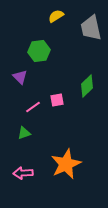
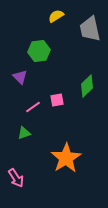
gray trapezoid: moved 1 px left, 1 px down
orange star: moved 6 px up; rotated 8 degrees counterclockwise
pink arrow: moved 7 px left, 5 px down; rotated 120 degrees counterclockwise
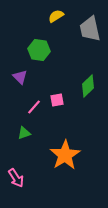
green hexagon: moved 1 px up; rotated 15 degrees clockwise
green diamond: moved 1 px right
pink line: moved 1 px right; rotated 14 degrees counterclockwise
orange star: moved 1 px left, 3 px up
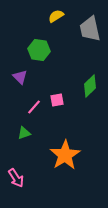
green diamond: moved 2 px right
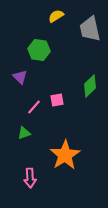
pink arrow: moved 14 px right; rotated 30 degrees clockwise
